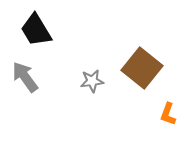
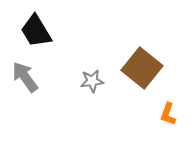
black trapezoid: moved 1 px down
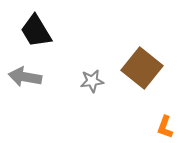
gray arrow: rotated 44 degrees counterclockwise
orange L-shape: moved 3 px left, 13 px down
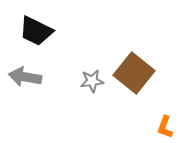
black trapezoid: rotated 33 degrees counterclockwise
brown square: moved 8 px left, 5 px down
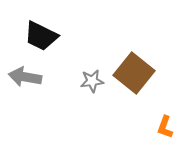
black trapezoid: moved 5 px right, 5 px down
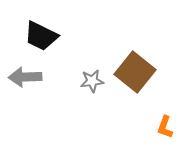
brown square: moved 1 px right, 1 px up
gray arrow: rotated 12 degrees counterclockwise
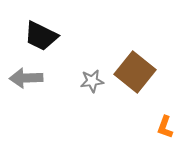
gray arrow: moved 1 px right, 1 px down
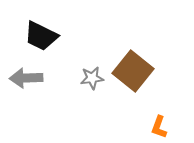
brown square: moved 2 px left, 1 px up
gray star: moved 3 px up
orange L-shape: moved 6 px left
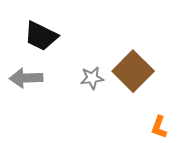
brown square: rotated 6 degrees clockwise
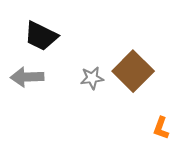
gray arrow: moved 1 px right, 1 px up
orange L-shape: moved 2 px right, 1 px down
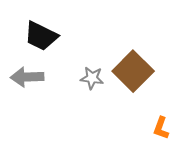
gray star: rotated 15 degrees clockwise
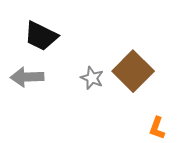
gray star: rotated 15 degrees clockwise
orange L-shape: moved 4 px left
